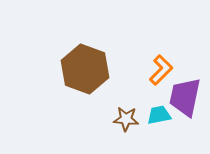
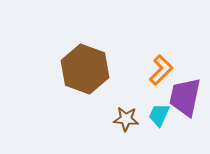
cyan trapezoid: rotated 55 degrees counterclockwise
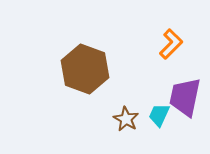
orange L-shape: moved 10 px right, 26 px up
brown star: rotated 25 degrees clockwise
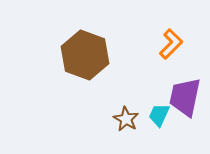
brown hexagon: moved 14 px up
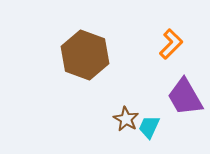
purple trapezoid: rotated 42 degrees counterclockwise
cyan trapezoid: moved 10 px left, 12 px down
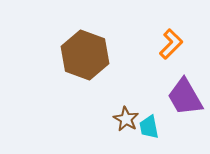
cyan trapezoid: rotated 35 degrees counterclockwise
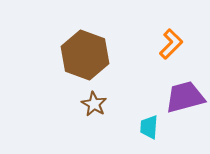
purple trapezoid: rotated 105 degrees clockwise
brown star: moved 32 px left, 15 px up
cyan trapezoid: rotated 15 degrees clockwise
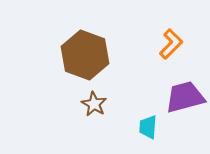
cyan trapezoid: moved 1 px left
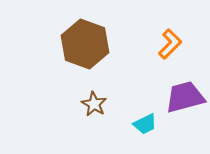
orange L-shape: moved 1 px left
brown hexagon: moved 11 px up
cyan trapezoid: moved 3 px left, 3 px up; rotated 120 degrees counterclockwise
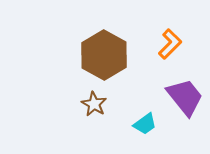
brown hexagon: moved 19 px right, 11 px down; rotated 9 degrees clockwise
purple trapezoid: rotated 66 degrees clockwise
cyan trapezoid: rotated 10 degrees counterclockwise
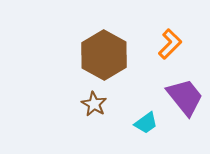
cyan trapezoid: moved 1 px right, 1 px up
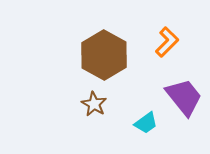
orange L-shape: moved 3 px left, 2 px up
purple trapezoid: moved 1 px left
